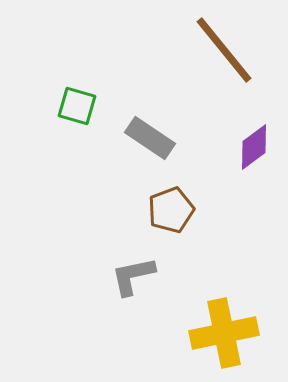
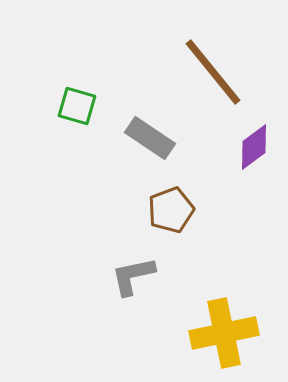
brown line: moved 11 px left, 22 px down
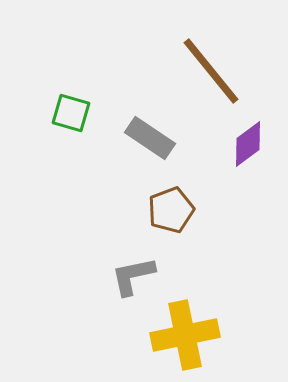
brown line: moved 2 px left, 1 px up
green square: moved 6 px left, 7 px down
purple diamond: moved 6 px left, 3 px up
yellow cross: moved 39 px left, 2 px down
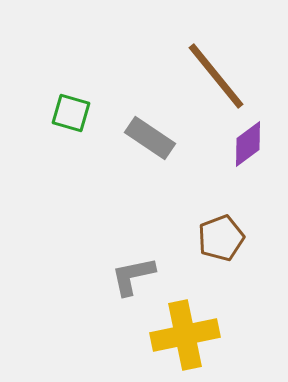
brown line: moved 5 px right, 5 px down
brown pentagon: moved 50 px right, 28 px down
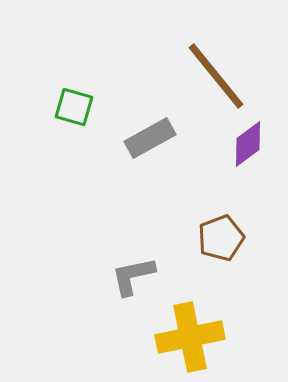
green square: moved 3 px right, 6 px up
gray rectangle: rotated 63 degrees counterclockwise
yellow cross: moved 5 px right, 2 px down
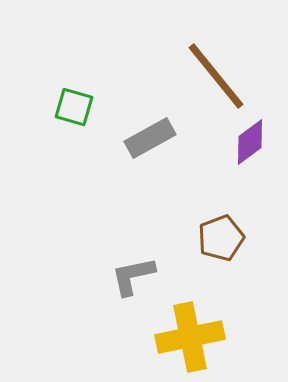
purple diamond: moved 2 px right, 2 px up
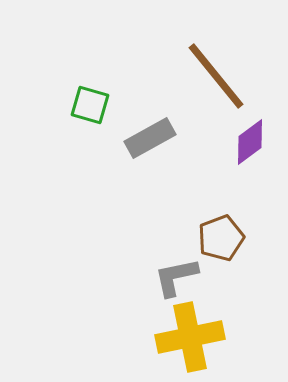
green square: moved 16 px right, 2 px up
gray L-shape: moved 43 px right, 1 px down
